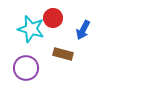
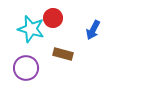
blue arrow: moved 10 px right
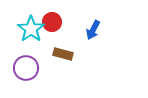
red circle: moved 1 px left, 4 px down
cyan star: rotated 20 degrees clockwise
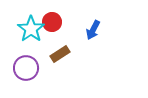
brown rectangle: moved 3 px left; rotated 48 degrees counterclockwise
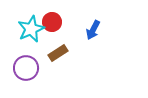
cyan star: rotated 12 degrees clockwise
brown rectangle: moved 2 px left, 1 px up
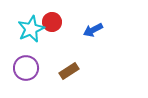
blue arrow: rotated 36 degrees clockwise
brown rectangle: moved 11 px right, 18 px down
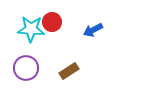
cyan star: rotated 28 degrees clockwise
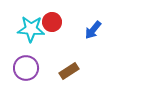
blue arrow: rotated 24 degrees counterclockwise
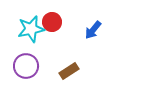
cyan star: rotated 16 degrees counterclockwise
purple circle: moved 2 px up
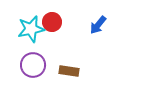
blue arrow: moved 5 px right, 5 px up
purple circle: moved 7 px right, 1 px up
brown rectangle: rotated 42 degrees clockwise
